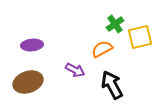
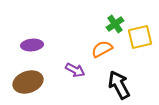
black arrow: moved 7 px right
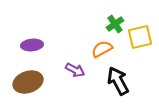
black arrow: moved 1 px left, 4 px up
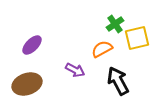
yellow square: moved 3 px left, 1 px down
purple ellipse: rotated 40 degrees counterclockwise
brown ellipse: moved 1 px left, 2 px down
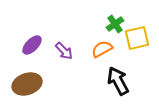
purple arrow: moved 11 px left, 19 px up; rotated 18 degrees clockwise
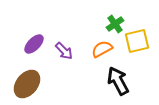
yellow square: moved 3 px down
purple ellipse: moved 2 px right, 1 px up
brown ellipse: rotated 32 degrees counterclockwise
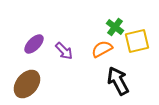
green cross: moved 3 px down; rotated 18 degrees counterclockwise
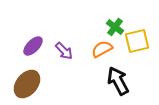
purple ellipse: moved 1 px left, 2 px down
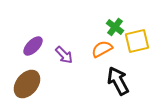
purple arrow: moved 4 px down
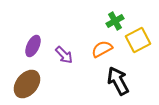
green cross: moved 6 px up; rotated 24 degrees clockwise
yellow square: moved 1 px right, 1 px up; rotated 15 degrees counterclockwise
purple ellipse: rotated 20 degrees counterclockwise
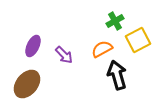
black arrow: moved 1 px left, 6 px up; rotated 12 degrees clockwise
